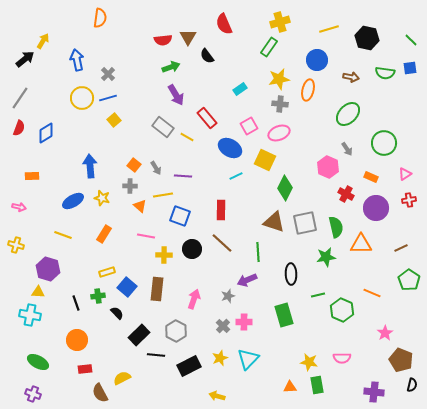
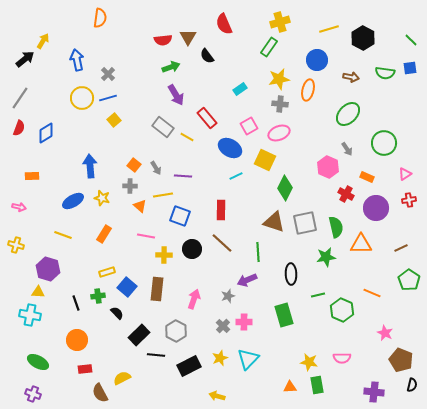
black hexagon at (367, 38): moved 4 px left; rotated 15 degrees clockwise
orange rectangle at (371, 177): moved 4 px left
pink star at (385, 333): rotated 14 degrees counterclockwise
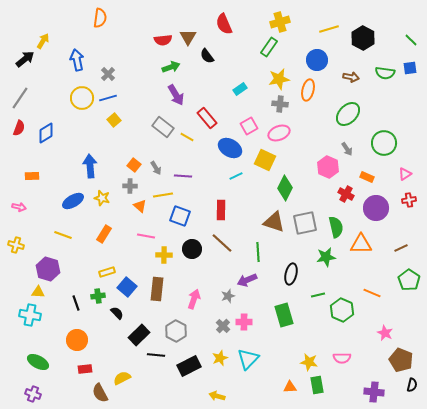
black ellipse at (291, 274): rotated 15 degrees clockwise
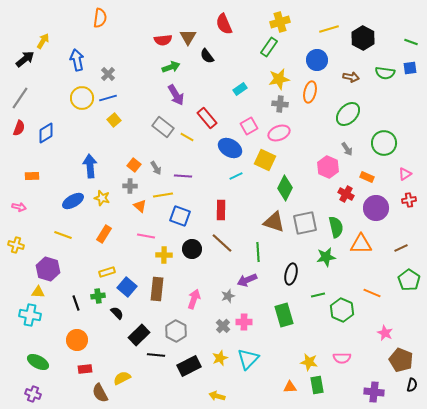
green line at (411, 40): moved 2 px down; rotated 24 degrees counterclockwise
orange ellipse at (308, 90): moved 2 px right, 2 px down
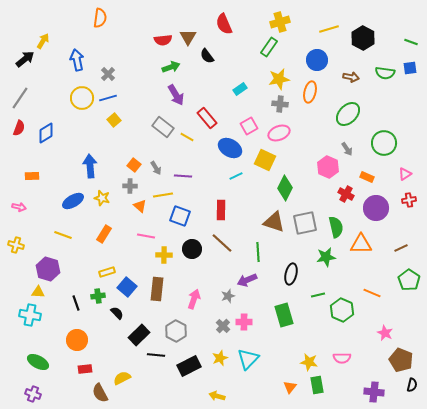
orange triangle at (290, 387): rotated 48 degrees counterclockwise
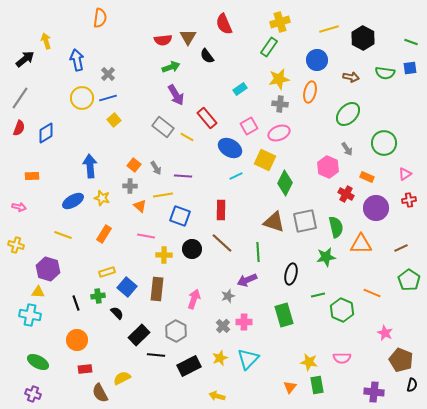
yellow arrow at (43, 41): moved 3 px right; rotated 49 degrees counterclockwise
green diamond at (285, 188): moved 5 px up
gray square at (305, 223): moved 2 px up
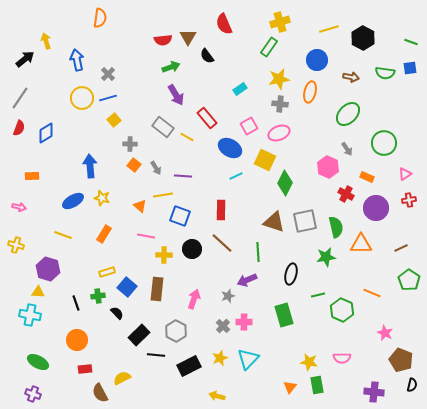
gray cross at (130, 186): moved 42 px up
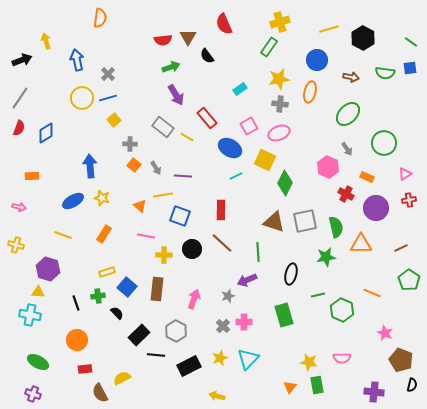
green line at (411, 42): rotated 16 degrees clockwise
black arrow at (25, 59): moved 3 px left, 1 px down; rotated 18 degrees clockwise
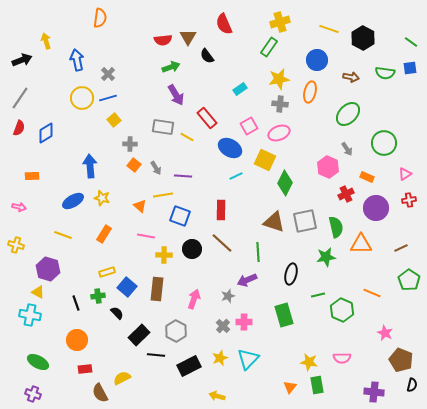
yellow line at (329, 29): rotated 36 degrees clockwise
gray rectangle at (163, 127): rotated 30 degrees counterclockwise
red cross at (346, 194): rotated 35 degrees clockwise
yellow triangle at (38, 292): rotated 24 degrees clockwise
